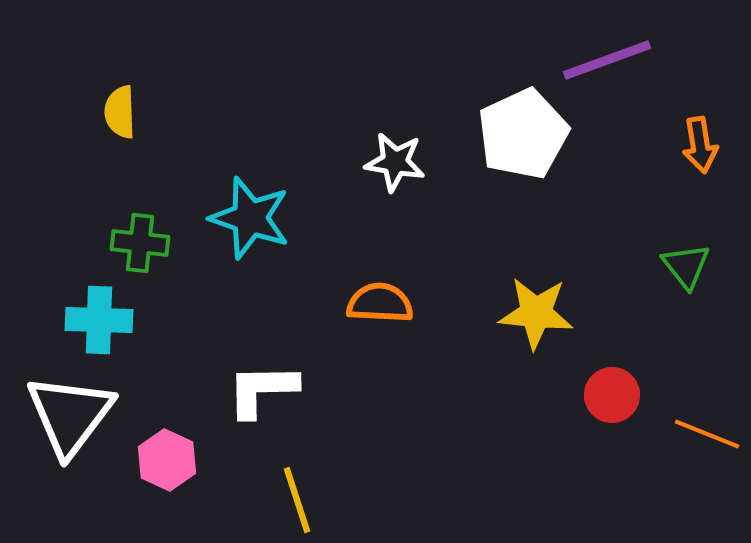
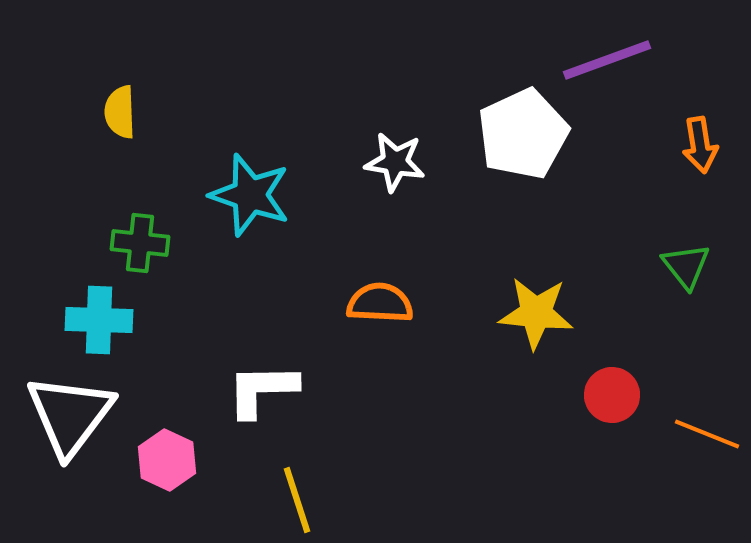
cyan star: moved 23 px up
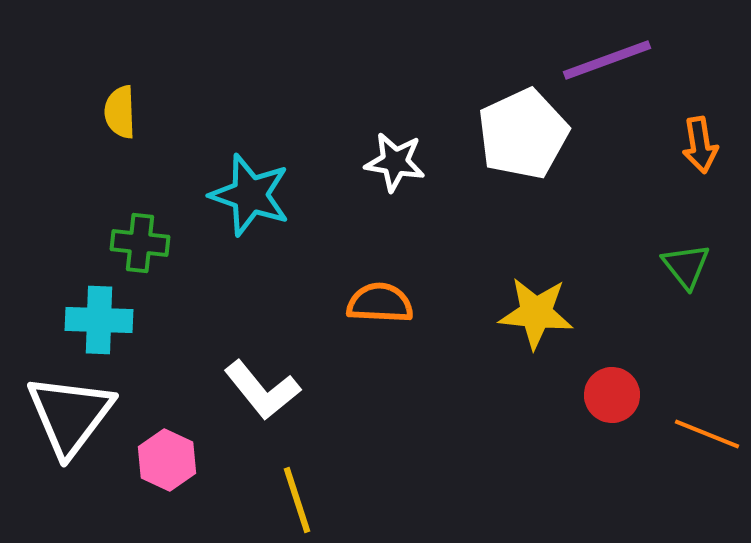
white L-shape: rotated 128 degrees counterclockwise
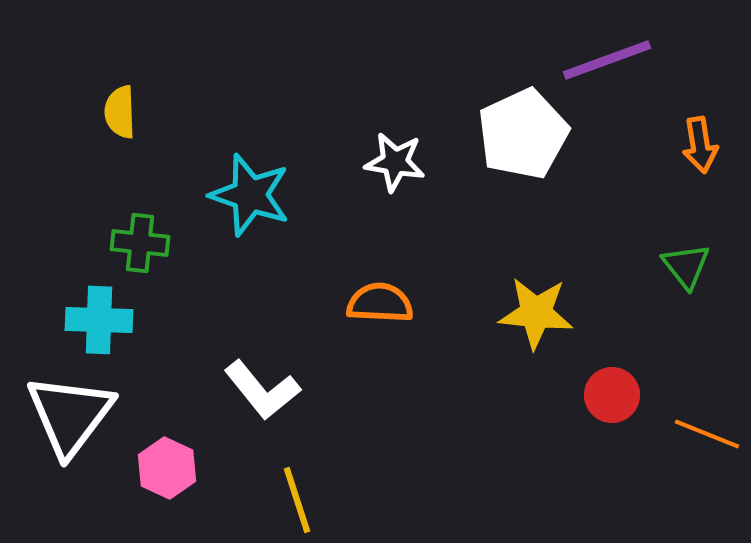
pink hexagon: moved 8 px down
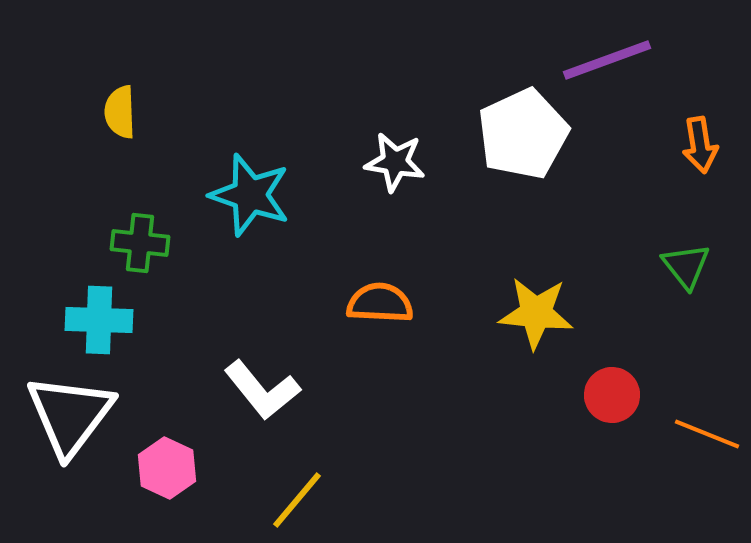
yellow line: rotated 58 degrees clockwise
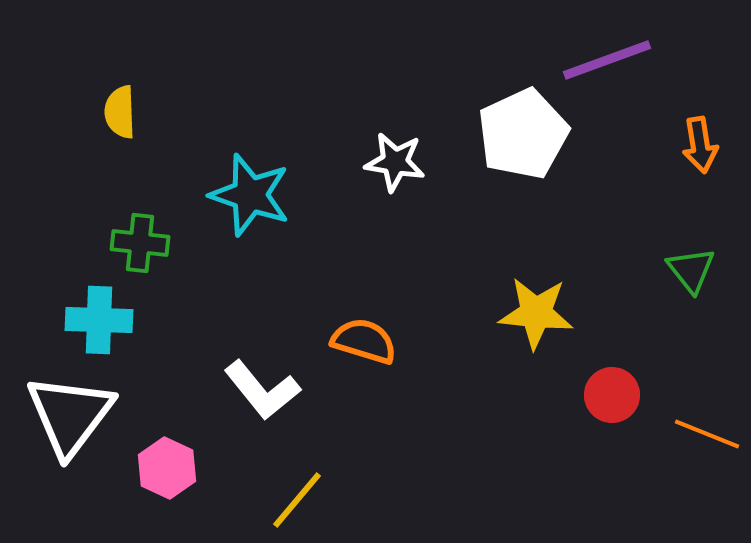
green triangle: moved 5 px right, 4 px down
orange semicircle: moved 16 px left, 38 px down; rotated 14 degrees clockwise
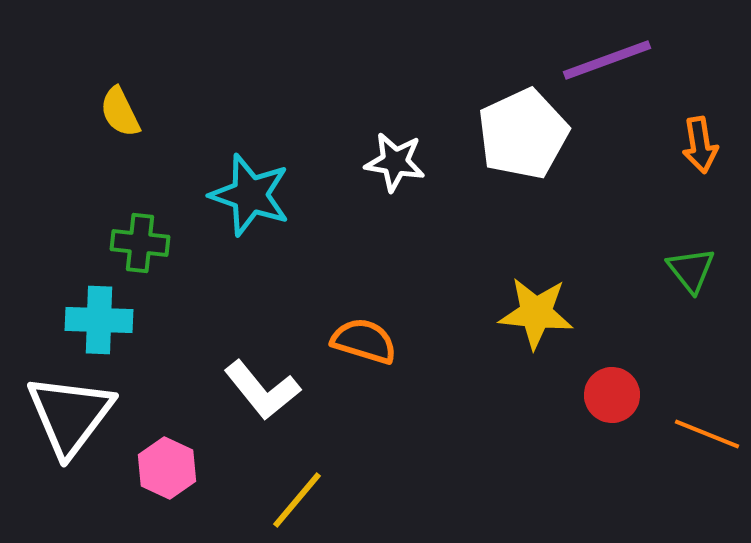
yellow semicircle: rotated 24 degrees counterclockwise
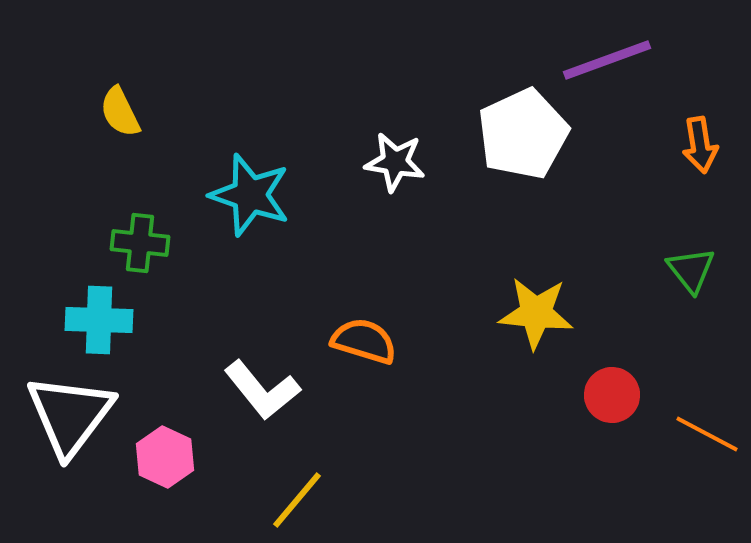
orange line: rotated 6 degrees clockwise
pink hexagon: moved 2 px left, 11 px up
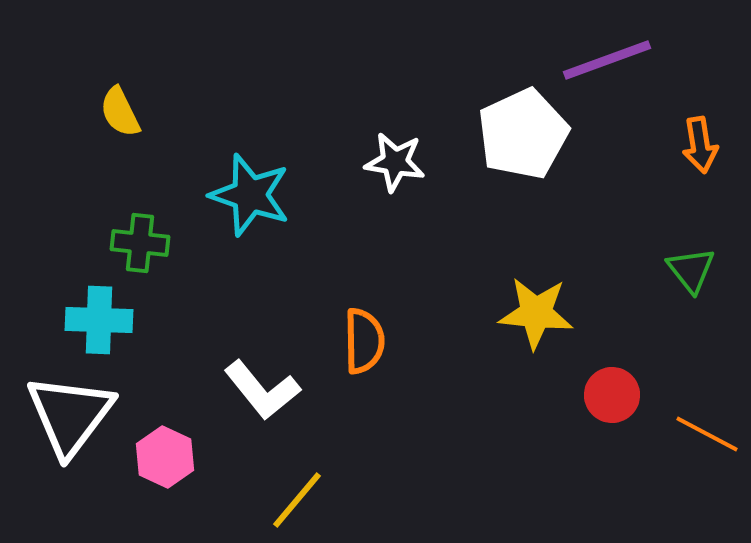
orange semicircle: rotated 72 degrees clockwise
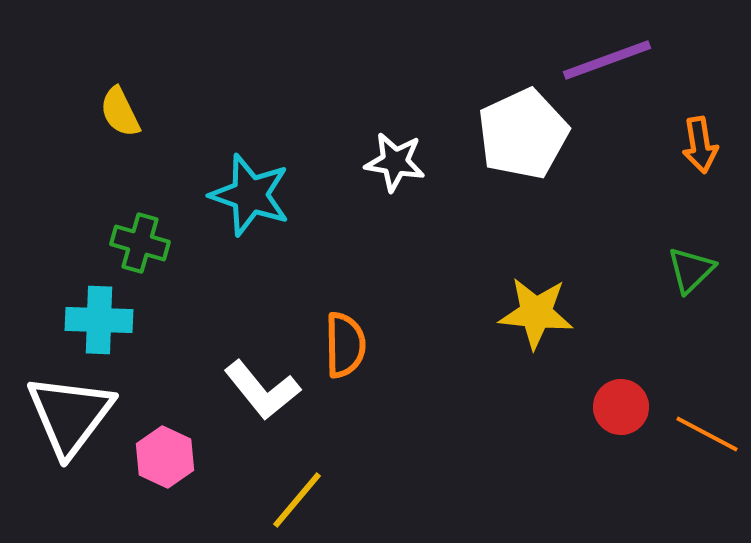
green cross: rotated 10 degrees clockwise
green triangle: rotated 24 degrees clockwise
orange semicircle: moved 19 px left, 4 px down
red circle: moved 9 px right, 12 px down
